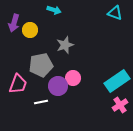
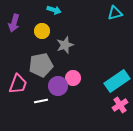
cyan triangle: rotated 35 degrees counterclockwise
yellow circle: moved 12 px right, 1 px down
white line: moved 1 px up
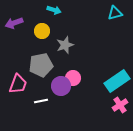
purple arrow: rotated 54 degrees clockwise
purple circle: moved 3 px right
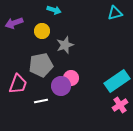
pink circle: moved 2 px left
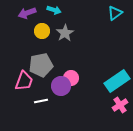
cyan triangle: rotated 21 degrees counterclockwise
purple arrow: moved 13 px right, 10 px up
gray star: moved 12 px up; rotated 12 degrees counterclockwise
pink trapezoid: moved 6 px right, 3 px up
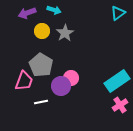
cyan triangle: moved 3 px right
gray pentagon: rotated 30 degrees counterclockwise
white line: moved 1 px down
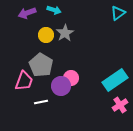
yellow circle: moved 4 px right, 4 px down
cyan rectangle: moved 2 px left, 1 px up
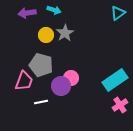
purple arrow: rotated 12 degrees clockwise
gray pentagon: rotated 15 degrees counterclockwise
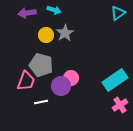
pink trapezoid: moved 2 px right
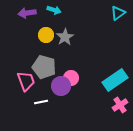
gray star: moved 4 px down
gray pentagon: moved 3 px right, 2 px down
pink trapezoid: rotated 40 degrees counterclockwise
